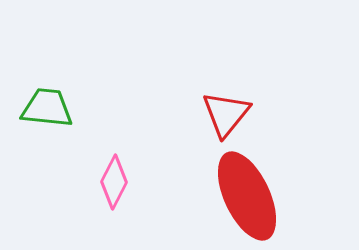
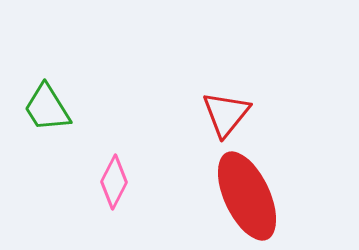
green trapezoid: rotated 128 degrees counterclockwise
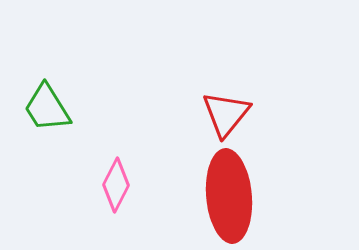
pink diamond: moved 2 px right, 3 px down
red ellipse: moved 18 px left; rotated 20 degrees clockwise
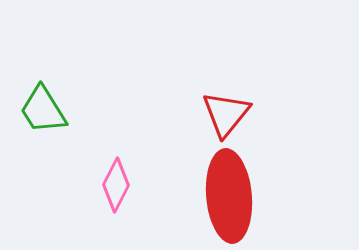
green trapezoid: moved 4 px left, 2 px down
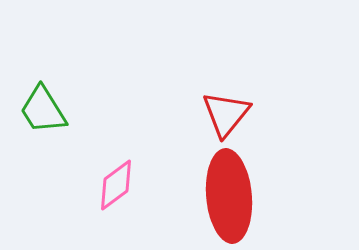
pink diamond: rotated 26 degrees clockwise
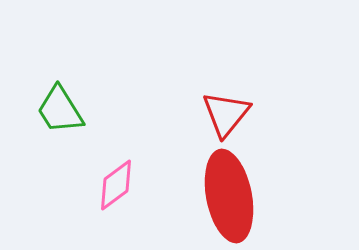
green trapezoid: moved 17 px right
red ellipse: rotated 6 degrees counterclockwise
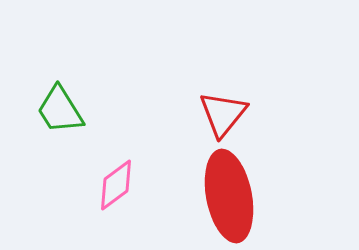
red triangle: moved 3 px left
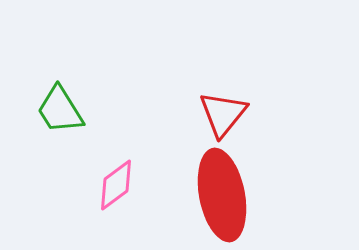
red ellipse: moved 7 px left, 1 px up
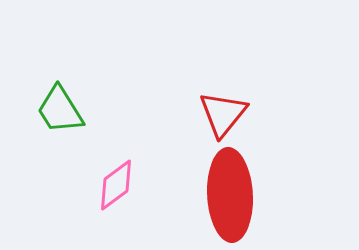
red ellipse: moved 8 px right; rotated 8 degrees clockwise
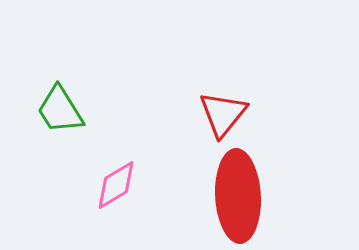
pink diamond: rotated 6 degrees clockwise
red ellipse: moved 8 px right, 1 px down
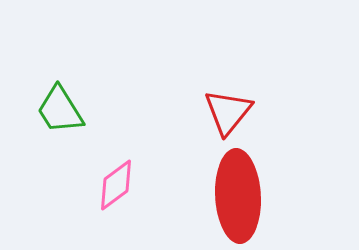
red triangle: moved 5 px right, 2 px up
pink diamond: rotated 6 degrees counterclockwise
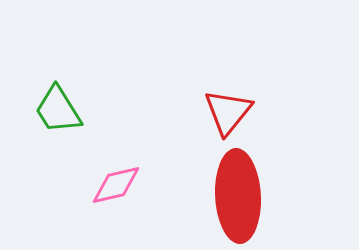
green trapezoid: moved 2 px left
pink diamond: rotated 24 degrees clockwise
